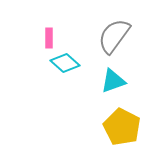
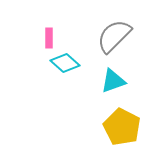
gray semicircle: rotated 9 degrees clockwise
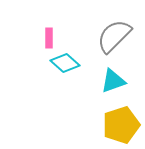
yellow pentagon: moved 1 px left, 2 px up; rotated 27 degrees clockwise
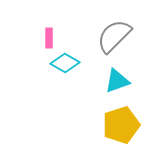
cyan diamond: rotated 12 degrees counterclockwise
cyan triangle: moved 4 px right
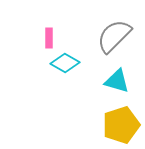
cyan triangle: rotated 36 degrees clockwise
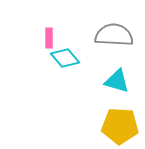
gray semicircle: moved 1 px up; rotated 48 degrees clockwise
cyan diamond: moved 5 px up; rotated 20 degrees clockwise
yellow pentagon: moved 1 px left, 1 px down; rotated 21 degrees clockwise
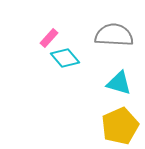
pink rectangle: rotated 42 degrees clockwise
cyan triangle: moved 2 px right, 2 px down
yellow pentagon: rotated 27 degrees counterclockwise
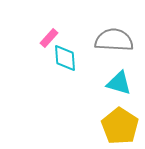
gray semicircle: moved 5 px down
cyan diamond: rotated 36 degrees clockwise
yellow pentagon: rotated 15 degrees counterclockwise
